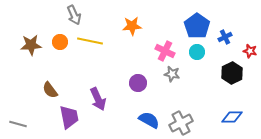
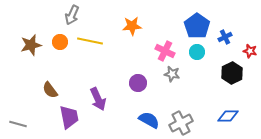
gray arrow: moved 2 px left; rotated 48 degrees clockwise
brown star: rotated 10 degrees counterclockwise
blue diamond: moved 4 px left, 1 px up
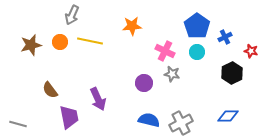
red star: moved 1 px right
purple circle: moved 6 px right
blue semicircle: rotated 15 degrees counterclockwise
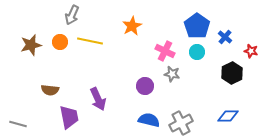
orange star: rotated 24 degrees counterclockwise
blue cross: rotated 24 degrees counterclockwise
purple circle: moved 1 px right, 3 px down
brown semicircle: rotated 48 degrees counterclockwise
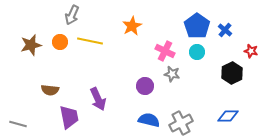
blue cross: moved 7 px up
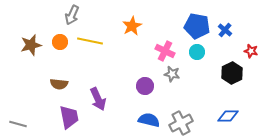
blue pentagon: rotated 25 degrees counterclockwise
brown semicircle: moved 9 px right, 6 px up
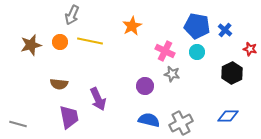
red star: moved 1 px left, 2 px up
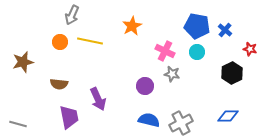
brown star: moved 8 px left, 17 px down
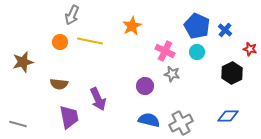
blue pentagon: rotated 15 degrees clockwise
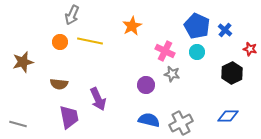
purple circle: moved 1 px right, 1 px up
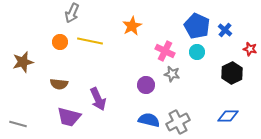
gray arrow: moved 2 px up
purple trapezoid: rotated 115 degrees clockwise
gray cross: moved 3 px left, 1 px up
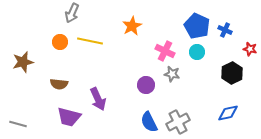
blue cross: rotated 16 degrees counterclockwise
blue diamond: moved 3 px up; rotated 10 degrees counterclockwise
blue semicircle: moved 2 px down; rotated 130 degrees counterclockwise
